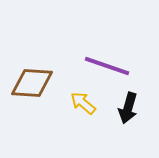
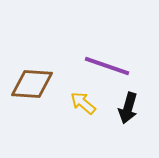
brown diamond: moved 1 px down
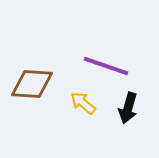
purple line: moved 1 px left
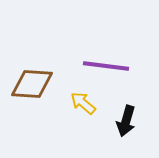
purple line: rotated 12 degrees counterclockwise
black arrow: moved 2 px left, 13 px down
